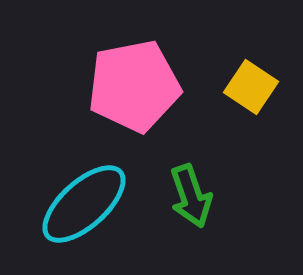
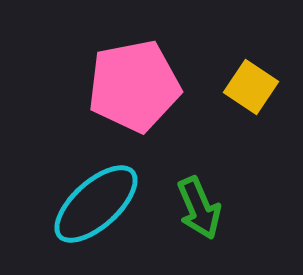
green arrow: moved 8 px right, 12 px down; rotated 4 degrees counterclockwise
cyan ellipse: moved 12 px right
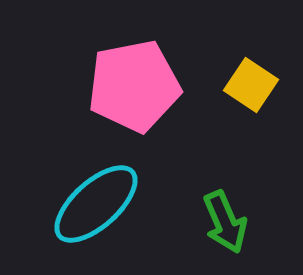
yellow square: moved 2 px up
green arrow: moved 26 px right, 14 px down
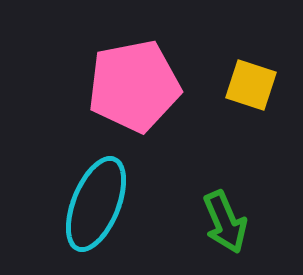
yellow square: rotated 16 degrees counterclockwise
cyan ellipse: rotated 26 degrees counterclockwise
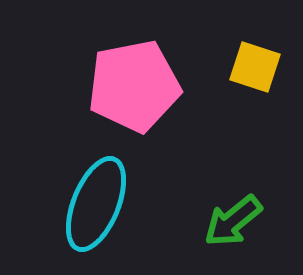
yellow square: moved 4 px right, 18 px up
green arrow: moved 8 px right, 1 px up; rotated 74 degrees clockwise
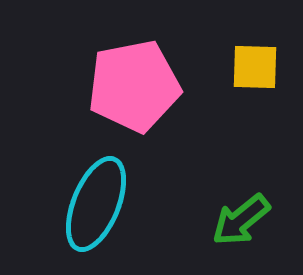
yellow square: rotated 16 degrees counterclockwise
green arrow: moved 8 px right, 1 px up
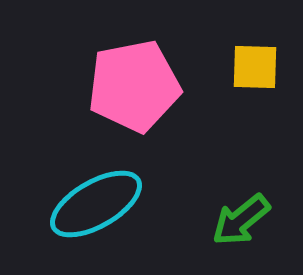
cyan ellipse: rotated 38 degrees clockwise
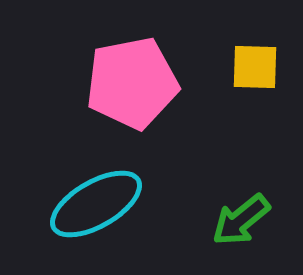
pink pentagon: moved 2 px left, 3 px up
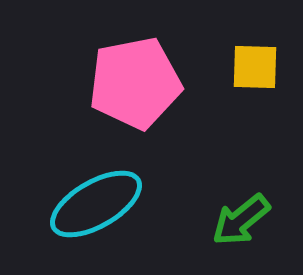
pink pentagon: moved 3 px right
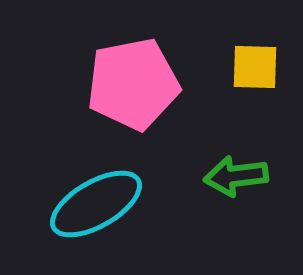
pink pentagon: moved 2 px left, 1 px down
green arrow: moved 5 px left, 44 px up; rotated 32 degrees clockwise
